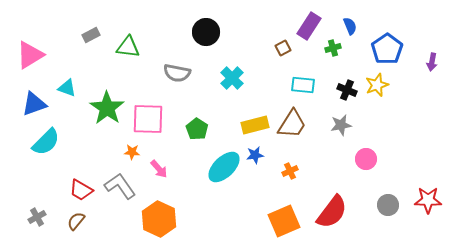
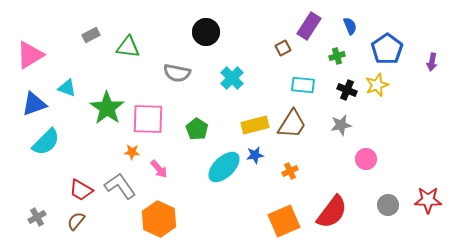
green cross: moved 4 px right, 8 px down
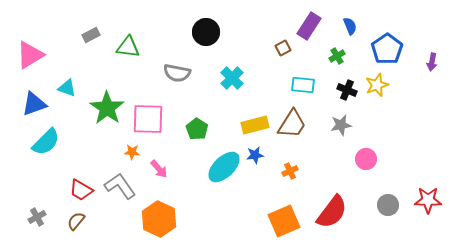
green cross: rotated 14 degrees counterclockwise
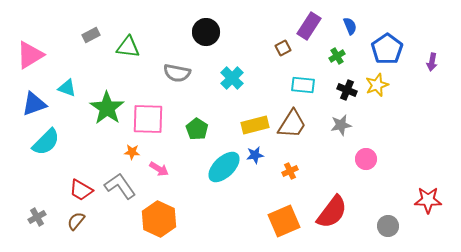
pink arrow: rotated 18 degrees counterclockwise
gray circle: moved 21 px down
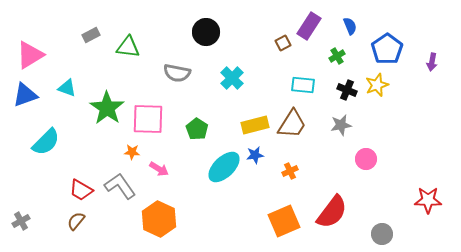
brown square: moved 5 px up
blue triangle: moved 9 px left, 9 px up
gray cross: moved 16 px left, 4 px down
gray circle: moved 6 px left, 8 px down
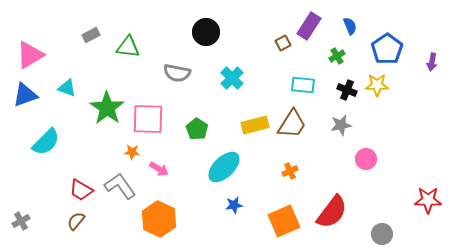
yellow star: rotated 20 degrees clockwise
blue star: moved 21 px left, 50 px down
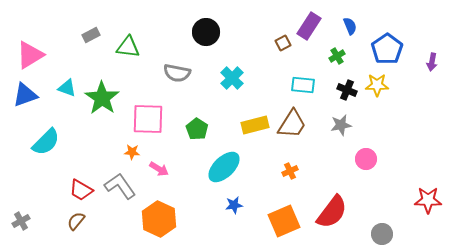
green star: moved 5 px left, 10 px up
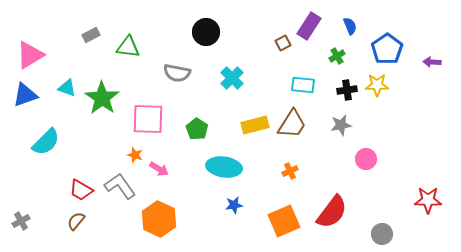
purple arrow: rotated 84 degrees clockwise
black cross: rotated 30 degrees counterclockwise
orange star: moved 3 px right, 3 px down; rotated 14 degrees clockwise
cyan ellipse: rotated 52 degrees clockwise
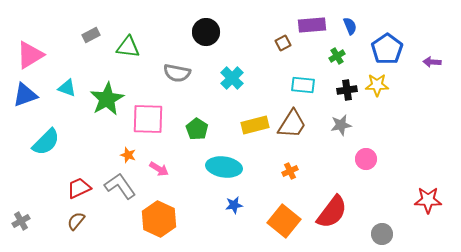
purple rectangle: moved 3 px right, 1 px up; rotated 52 degrees clockwise
green star: moved 5 px right, 1 px down; rotated 8 degrees clockwise
orange star: moved 7 px left
red trapezoid: moved 2 px left, 2 px up; rotated 125 degrees clockwise
orange square: rotated 28 degrees counterclockwise
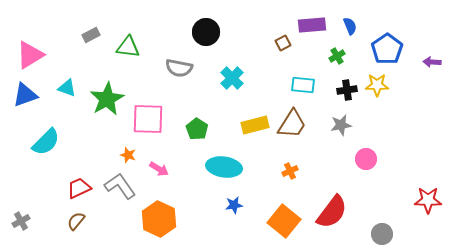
gray semicircle: moved 2 px right, 5 px up
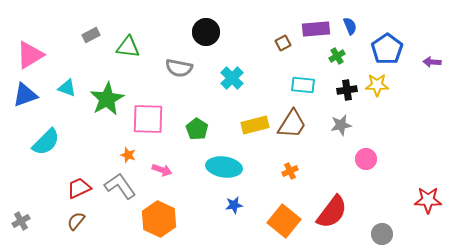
purple rectangle: moved 4 px right, 4 px down
pink arrow: moved 3 px right, 1 px down; rotated 12 degrees counterclockwise
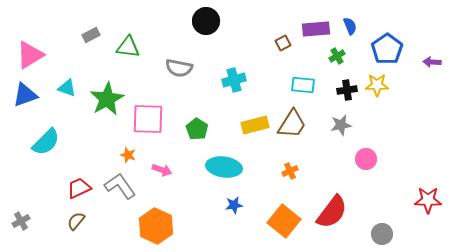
black circle: moved 11 px up
cyan cross: moved 2 px right, 2 px down; rotated 30 degrees clockwise
orange hexagon: moved 3 px left, 7 px down
